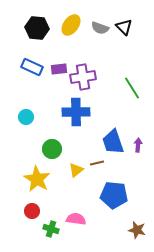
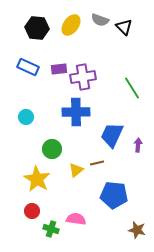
gray semicircle: moved 8 px up
blue rectangle: moved 4 px left
blue trapezoid: moved 1 px left, 7 px up; rotated 44 degrees clockwise
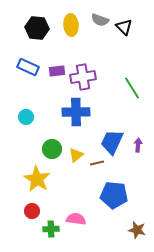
yellow ellipse: rotated 40 degrees counterclockwise
purple rectangle: moved 2 px left, 2 px down
blue trapezoid: moved 7 px down
yellow triangle: moved 15 px up
green cross: rotated 21 degrees counterclockwise
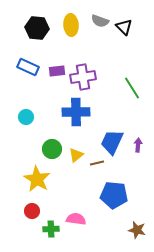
gray semicircle: moved 1 px down
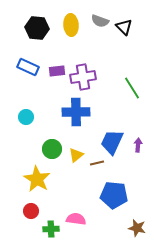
red circle: moved 1 px left
brown star: moved 2 px up
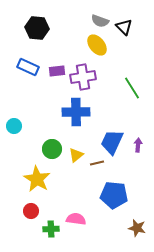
yellow ellipse: moved 26 px right, 20 px down; rotated 35 degrees counterclockwise
cyan circle: moved 12 px left, 9 px down
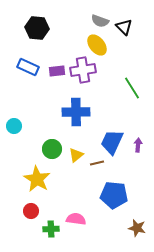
purple cross: moved 7 px up
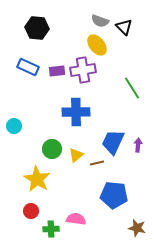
blue trapezoid: moved 1 px right
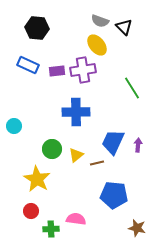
blue rectangle: moved 2 px up
